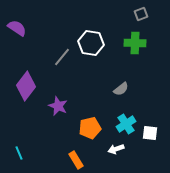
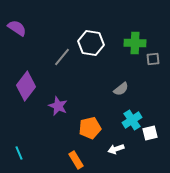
gray square: moved 12 px right, 45 px down; rotated 16 degrees clockwise
cyan cross: moved 6 px right, 4 px up
white square: rotated 21 degrees counterclockwise
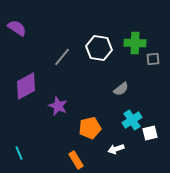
white hexagon: moved 8 px right, 5 px down
purple diamond: rotated 24 degrees clockwise
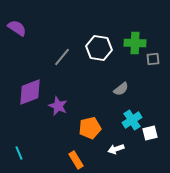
purple diamond: moved 4 px right, 6 px down; rotated 8 degrees clockwise
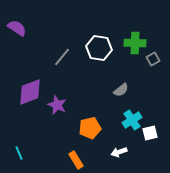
gray square: rotated 24 degrees counterclockwise
gray semicircle: moved 1 px down
purple star: moved 1 px left, 1 px up
white arrow: moved 3 px right, 3 px down
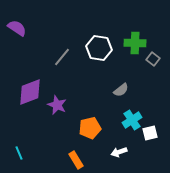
gray square: rotated 24 degrees counterclockwise
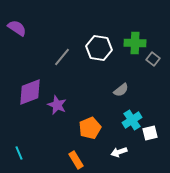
orange pentagon: rotated 10 degrees counterclockwise
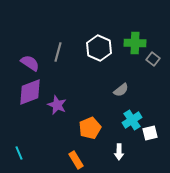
purple semicircle: moved 13 px right, 35 px down
white hexagon: rotated 15 degrees clockwise
gray line: moved 4 px left, 5 px up; rotated 24 degrees counterclockwise
white arrow: rotated 70 degrees counterclockwise
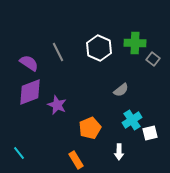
gray line: rotated 42 degrees counterclockwise
purple semicircle: moved 1 px left
cyan line: rotated 16 degrees counterclockwise
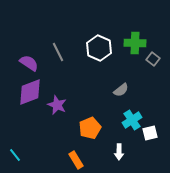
cyan line: moved 4 px left, 2 px down
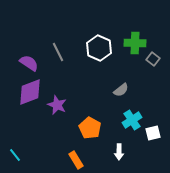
orange pentagon: rotated 20 degrees counterclockwise
white square: moved 3 px right
